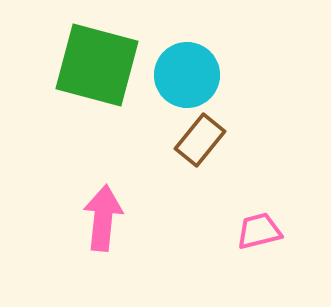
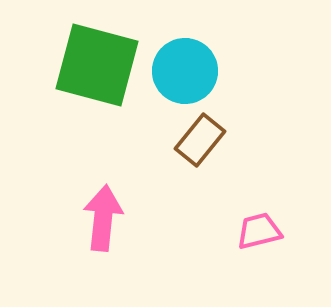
cyan circle: moved 2 px left, 4 px up
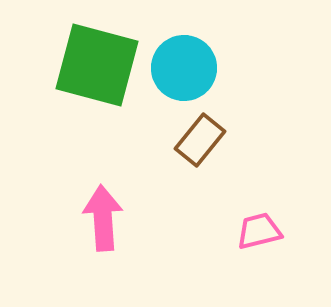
cyan circle: moved 1 px left, 3 px up
pink arrow: rotated 10 degrees counterclockwise
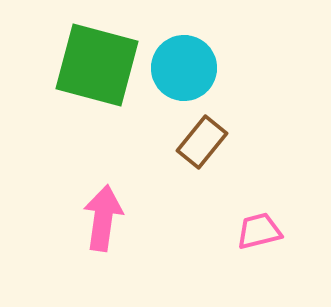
brown rectangle: moved 2 px right, 2 px down
pink arrow: rotated 12 degrees clockwise
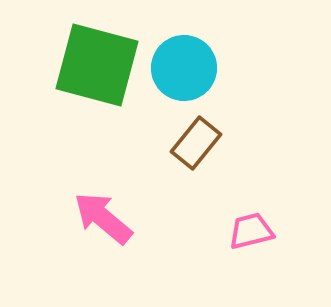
brown rectangle: moved 6 px left, 1 px down
pink arrow: rotated 58 degrees counterclockwise
pink trapezoid: moved 8 px left
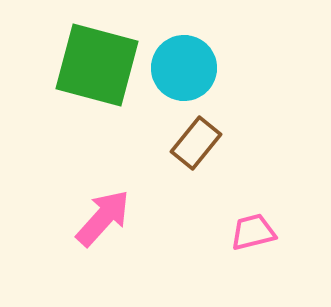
pink arrow: rotated 92 degrees clockwise
pink trapezoid: moved 2 px right, 1 px down
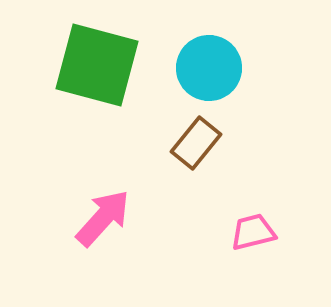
cyan circle: moved 25 px right
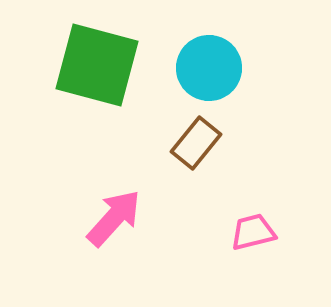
pink arrow: moved 11 px right
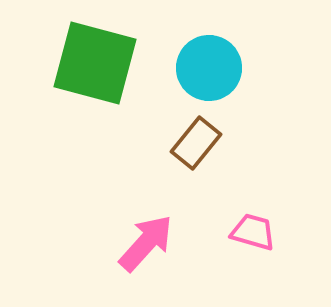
green square: moved 2 px left, 2 px up
pink arrow: moved 32 px right, 25 px down
pink trapezoid: rotated 30 degrees clockwise
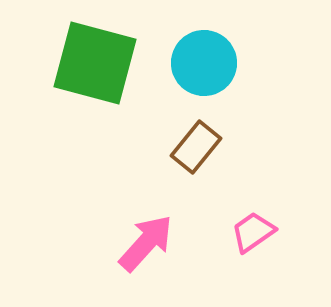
cyan circle: moved 5 px left, 5 px up
brown rectangle: moved 4 px down
pink trapezoid: rotated 51 degrees counterclockwise
